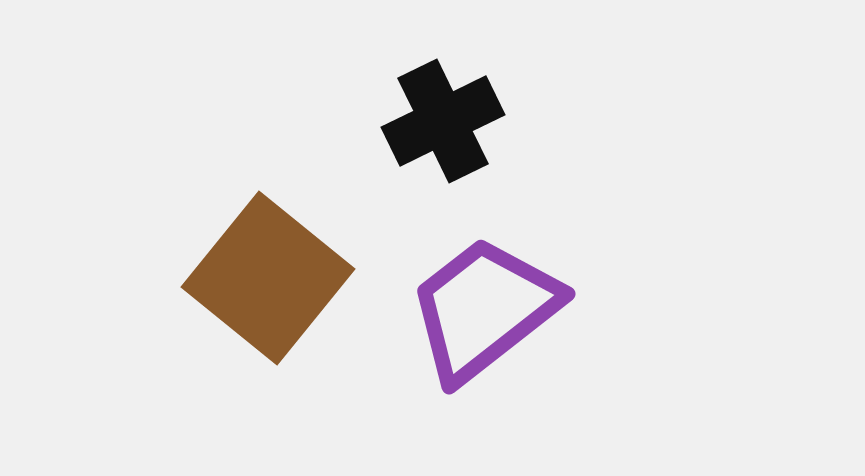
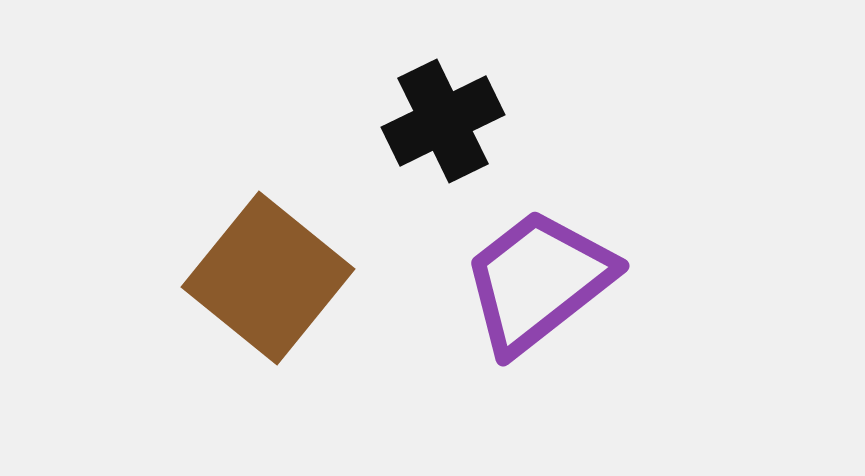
purple trapezoid: moved 54 px right, 28 px up
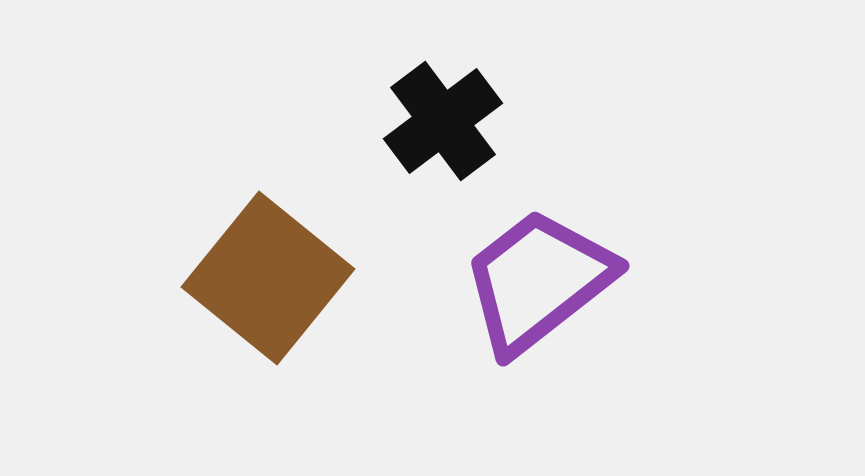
black cross: rotated 11 degrees counterclockwise
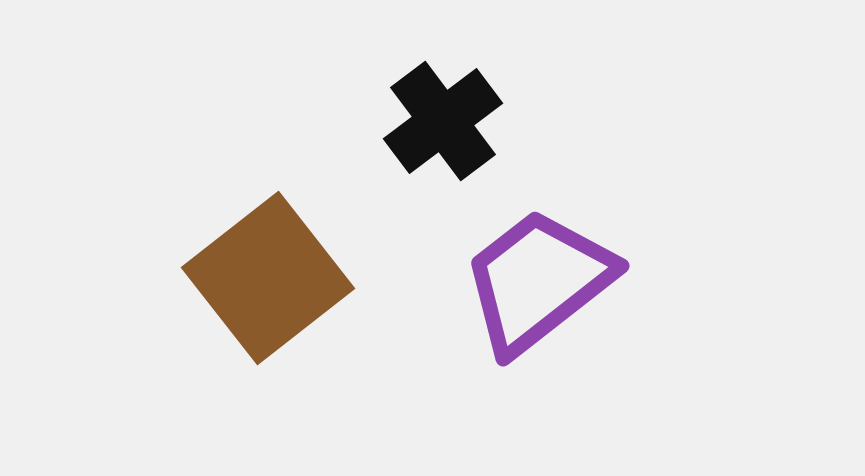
brown square: rotated 13 degrees clockwise
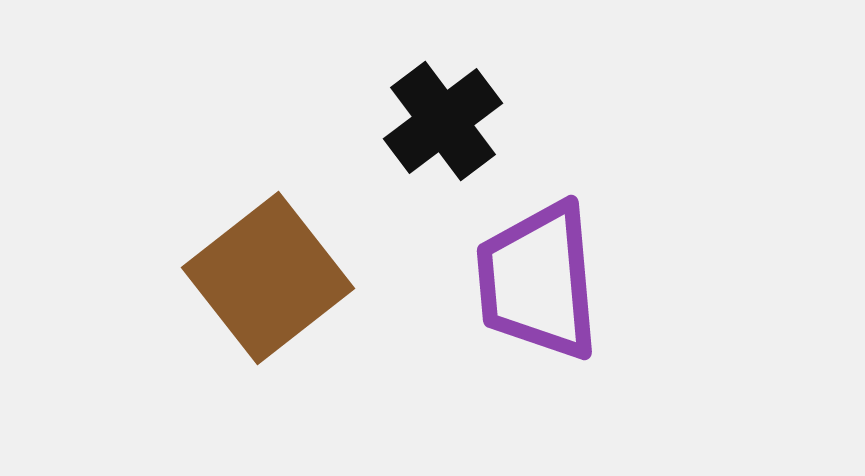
purple trapezoid: rotated 57 degrees counterclockwise
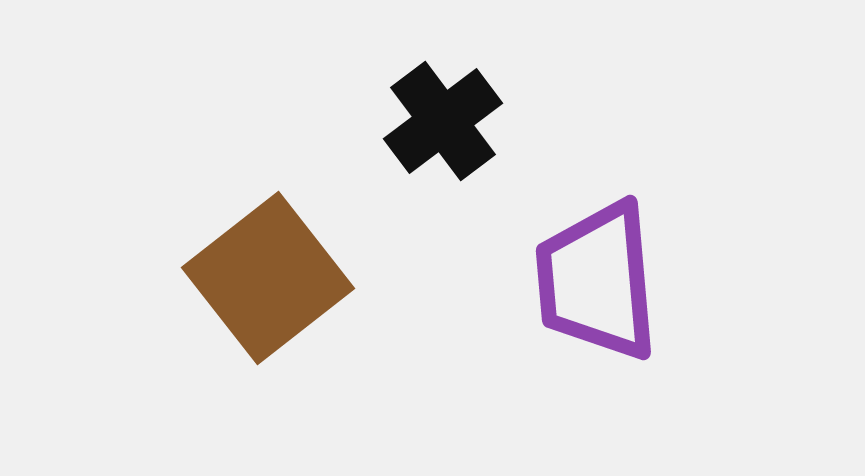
purple trapezoid: moved 59 px right
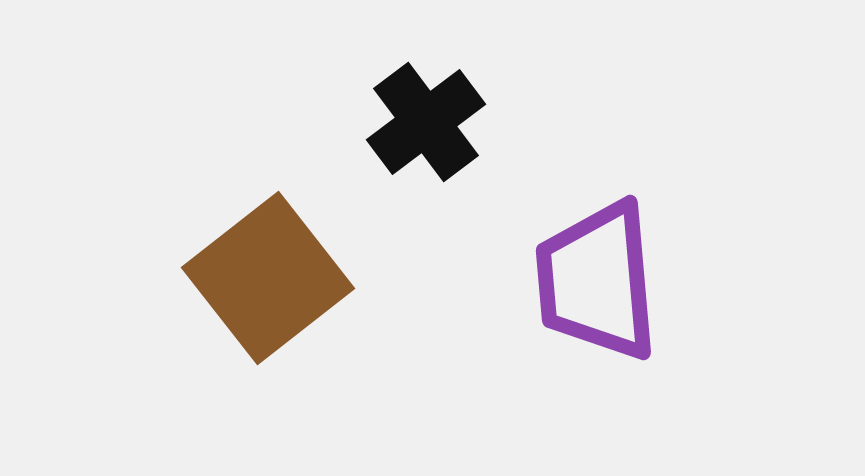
black cross: moved 17 px left, 1 px down
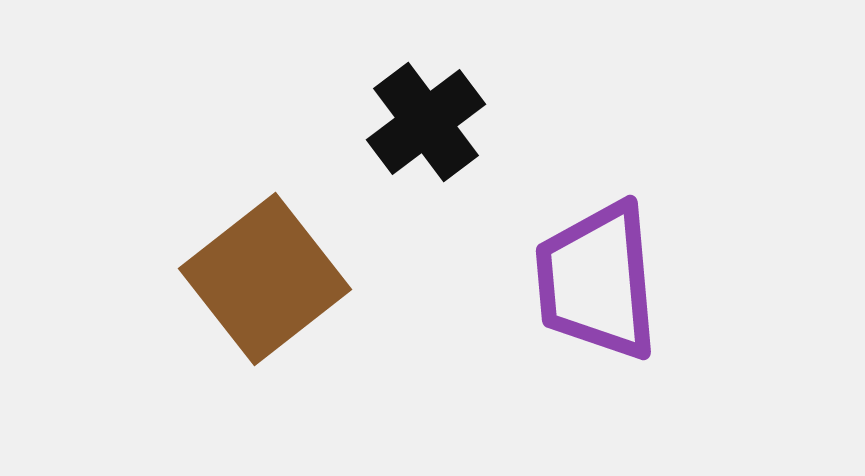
brown square: moved 3 px left, 1 px down
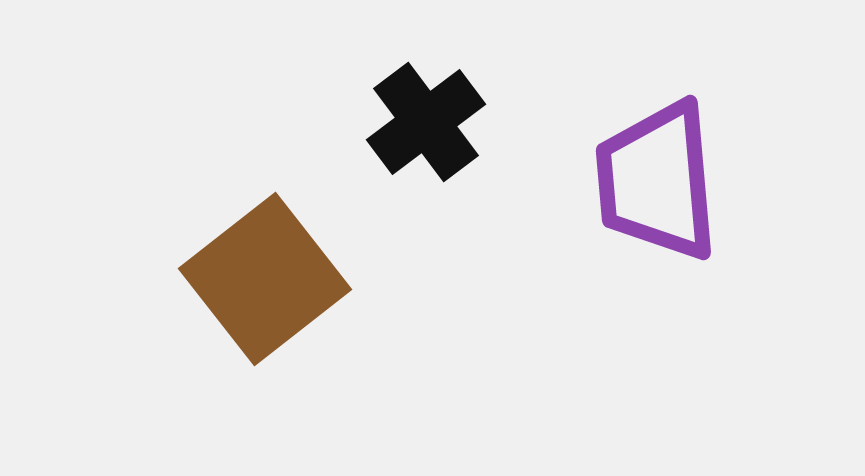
purple trapezoid: moved 60 px right, 100 px up
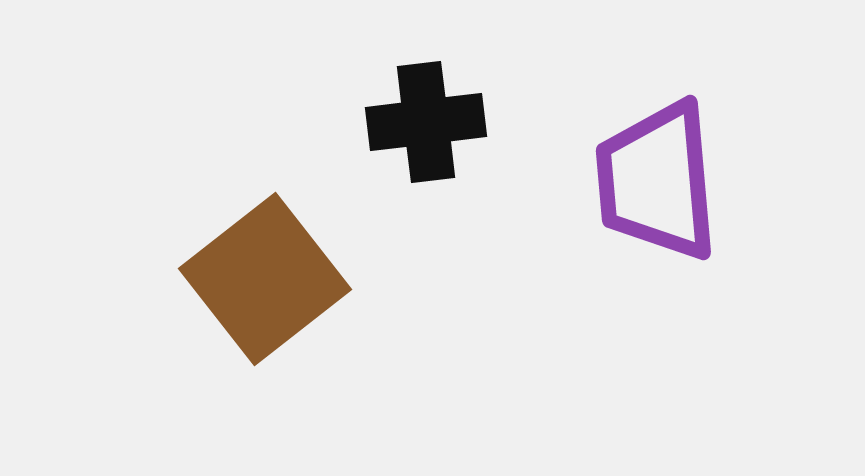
black cross: rotated 30 degrees clockwise
